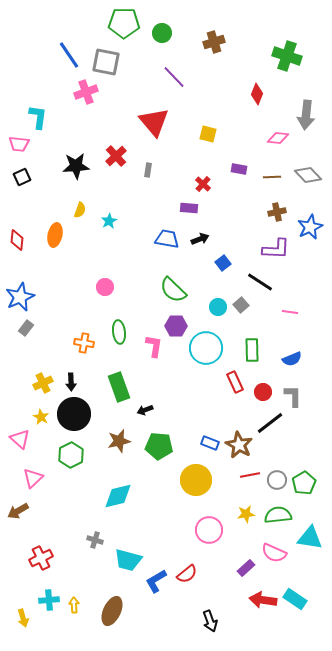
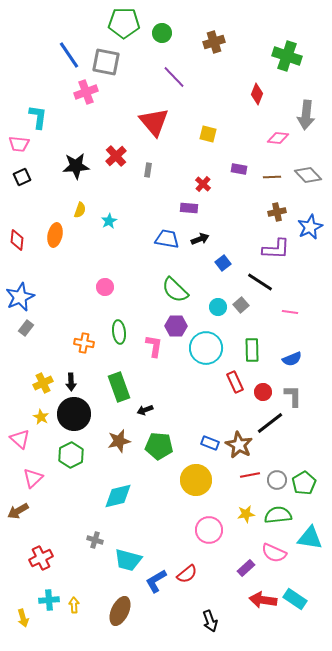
green semicircle at (173, 290): moved 2 px right
brown ellipse at (112, 611): moved 8 px right
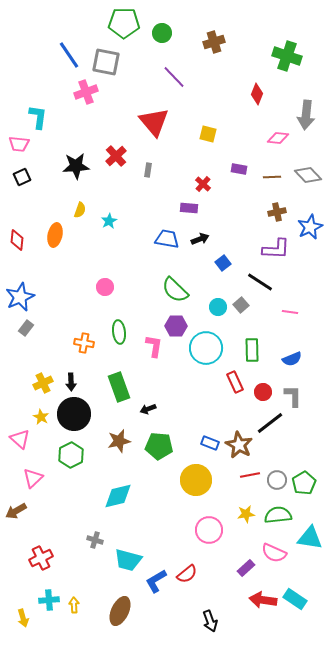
black arrow at (145, 410): moved 3 px right, 1 px up
brown arrow at (18, 511): moved 2 px left
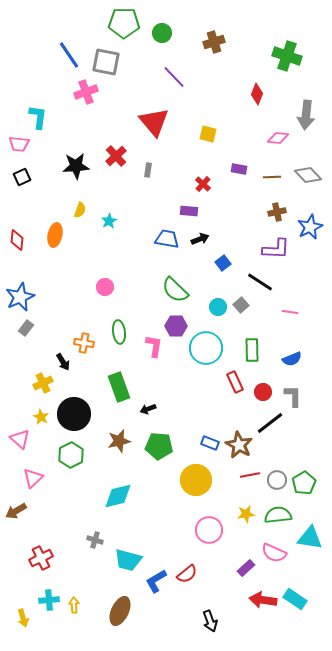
purple rectangle at (189, 208): moved 3 px down
black arrow at (71, 382): moved 8 px left, 20 px up; rotated 30 degrees counterclockwise
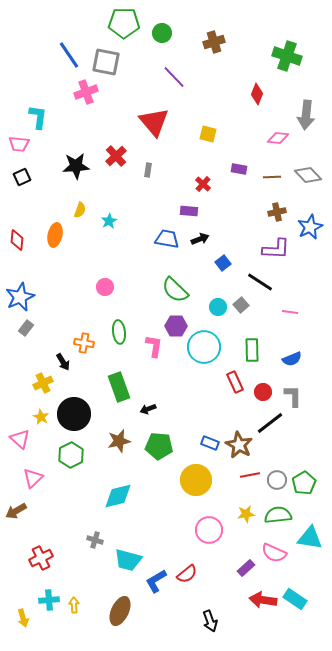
cyan circle at (206, 348): moved 2 px left, 1 px up
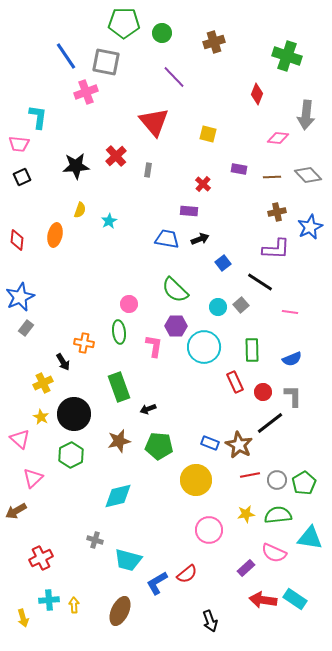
blue line at (69, 55): moved 3 px left, 1 px down
pink circle at (105, 287): moved 24 px right, 17 px down
blue L-shape at (156, 581): moved 1 px right, 2 px down
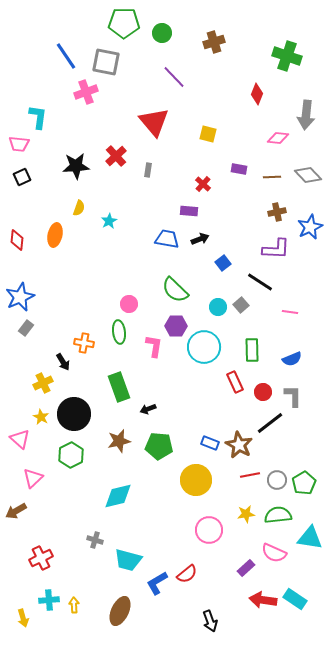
yellow semicircle at (80, 210): moved 1 px left, 2 px up
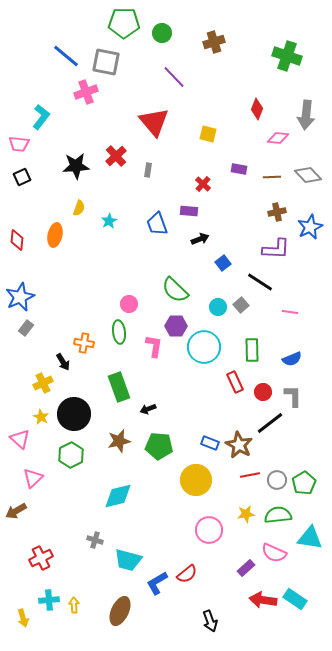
blue line at (66, 56): rotated 16 degrees counterclockwise
red diamond at (257, 94): moved 15 px down
cyan L-shape at (38, 117): moved 3 px right; rotated 30 degrees clockwise
blue trapezoid at (167, 239): moved 10 px left, 15 px up; rotated 120 degrees counterclockwise
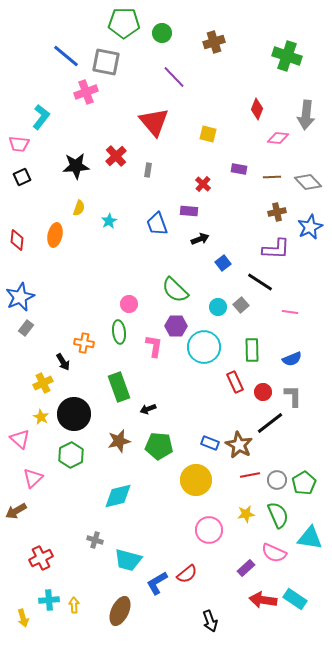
gray diamond at (308, 175): moved 7 px down
green semicircle at (278, 515): rotated 72 degrees clockwise
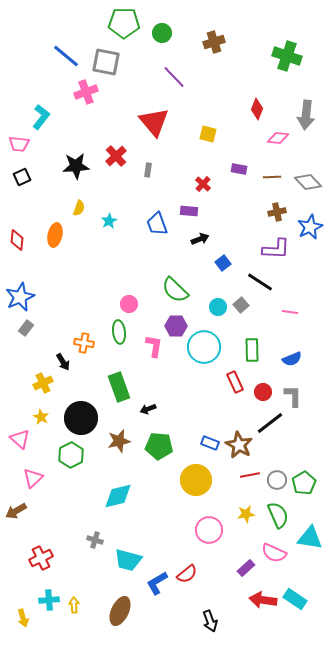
black circle at (74, 414): moved 7 px right, 4 px down
